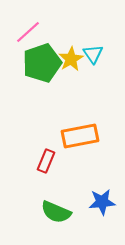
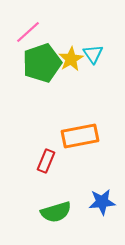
green semicircle: rotated 40 degrees counterclockwise
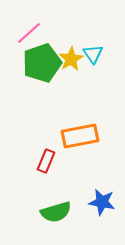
pink line: moved 1 px right, 1 px down
blue star: rotated 16 degrees clockwise
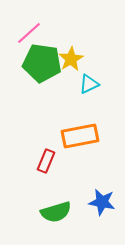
cyan triangle: moved 4 px left, 30 px down; rotated 40 degrees clockwise
green pentagon: rotated 27 degrees clockwise
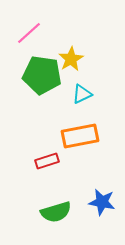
green pentagon: moved 12 px down
cyan triangle: moved 7 px left, 10 px down
red rectangle: moved 1 px right; rotated 50 degrees clockwise
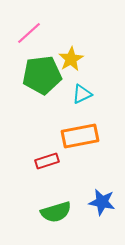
green pentagon: rotated 15 degrees counterclockwise
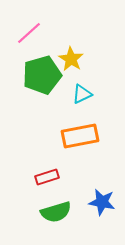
yellow star: rotated 10 degrees counterclockwise
green pentagon: rotated 9 degrees counterclockwise
red rectangle: moved 16 px down
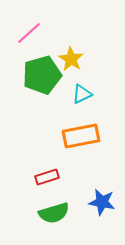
orange rectangle: moved 1 px right
green semicircle: moved 2 px left, 1 px down
